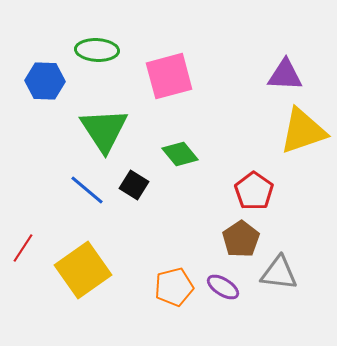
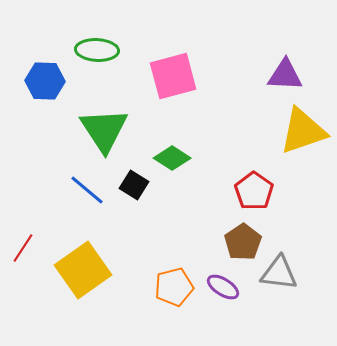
pink square: moved 4 px right
green diamond: moved 8 px left, 4 px down; rotated 18 degrees counterclockwise
brown pentagon: moved 2 px right, 3 px down
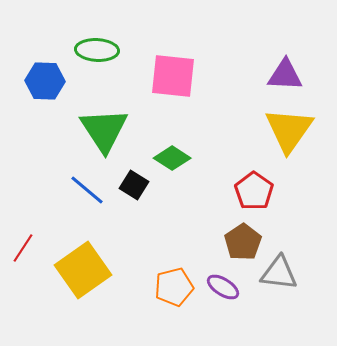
pink square: rotated 21 degrees clockwise
yellow triangle: moved 14 px left, 1 px up; rotated 36 degrees counterclockwise
